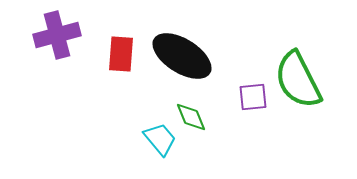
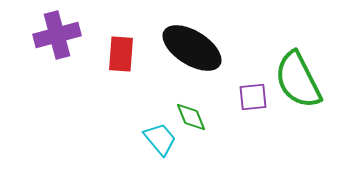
black ellipse: moved 10 px right, 8 px up
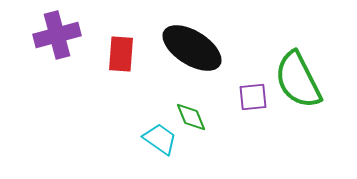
cyan trapezoid: rotated 15 degrees counterclockwise
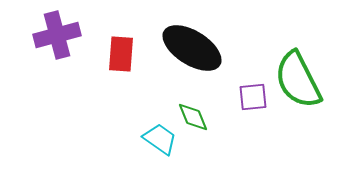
green diamond: moved 2 px right
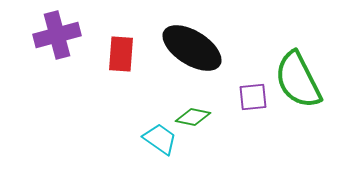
green diamond: rotated 56 degrees counterclockwise
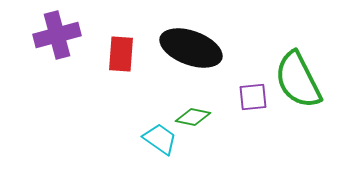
black ellipse: moved 1 px left; rotated 12 degrees counterclockwise
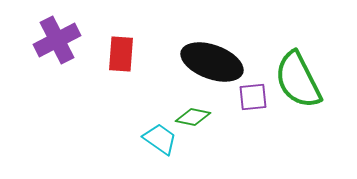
purple cross: moved 5 px down; rotated 12 degrees counterclockwise
black ellipse: moved 21 px right, 14 px down
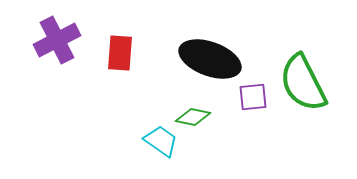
red rectangle: moved 1 px left, 1 px up
black ellipse: moved 2 px left, 3 px up
green semicircle: moved 5 px right, 3 px down
cyan trapezoid: moved 1 px right, 2 px down
